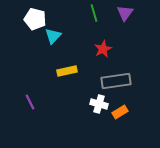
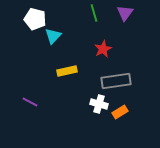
purple line: rotated 35 degrees counterclockwise
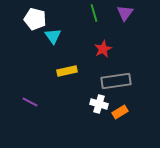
cyan triangle: rotated 18 degrees counterclockwise
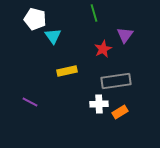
purple triangle: moved 22 px down
white cross: rotated 18 degrees counterclockwise
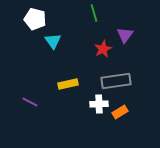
cyan triangle: moved 5 px down
yellow rectangle: moved 1 px right, 13 px down
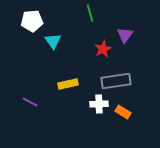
green line: moved 4 px left
white pentagon: moved 3 px left, 2 px down; rotated 20 degrees counterclockwise
orange rectangle: moved 3 px right; rotated 63 degrees clockwise
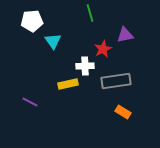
purple triangle: rotated 42 degrees clockwise
white cross: moved 14 px left, 38 px up
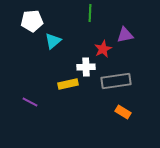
green line: rotated 18 degrees clockwise
cyan triangle: rotated 24 degrees clockwise
white cross: moved 1 px right, 1 px down
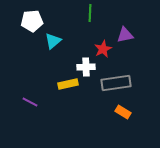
gray rectangle: moved 2 px down
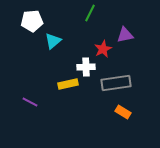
green line: rotated 24 degrees clockwise
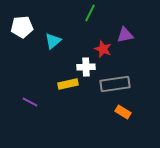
white pentagon: moved 10 px left, 6 px down
red star: rotated 24 degrees counterclockwise
gray rectangle: moved 1 px left, 1 px down
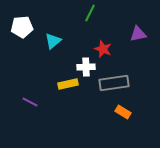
purple triangle: moved 13 px right, 1 px up
gray rectangle: moved 1 px left, 1 px up
